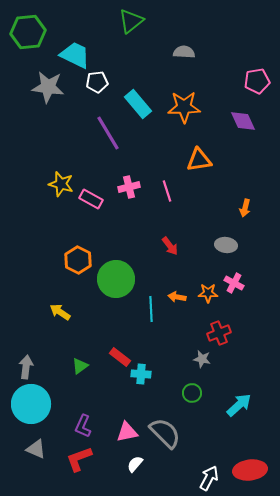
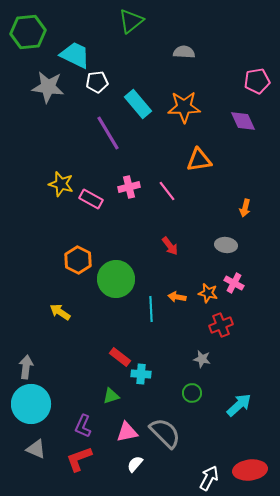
pink line at (167, 191): rotated 20 degrees counterclockwise
orange star at (208, 293): rotated 12 degrees clockwise
red cross at (219, 333): moved 2 px right, 8 px up
green triangle at (80, 366): moved 31 px right, 30 px down; rotated 18 degrees clockwise
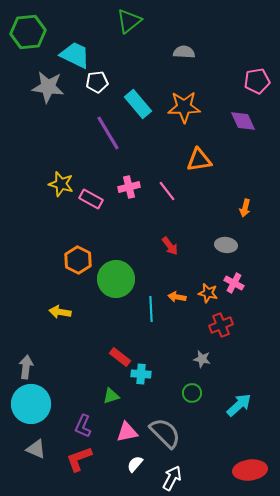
green triangle at (131, 21): moved 2 px left
yellow arrow at (60, 312): rotated 25 degrees counterclockwise
white arrow at (209, 478): moved 37 px left
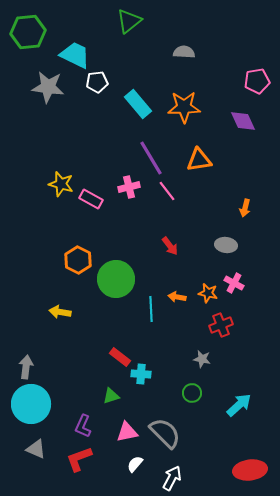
purple line at (108, 133): moved 43 px right, 25 px down
